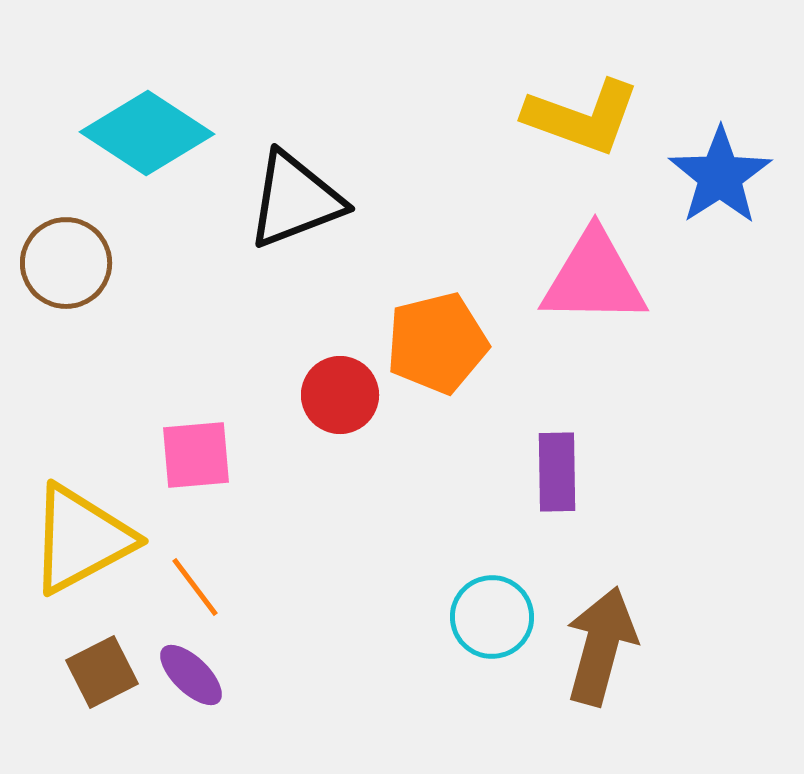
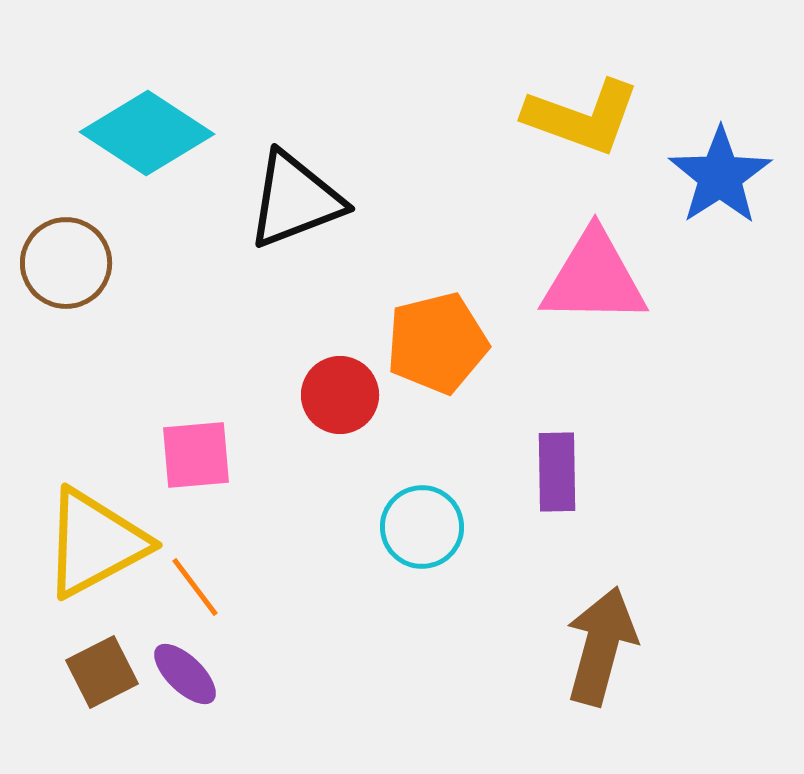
yellow triangle: moved 14 px right, 4 px down
cyan circle: moved 70 px left, 90 px up
purple ellipse: moved 6 px left, 1 px up
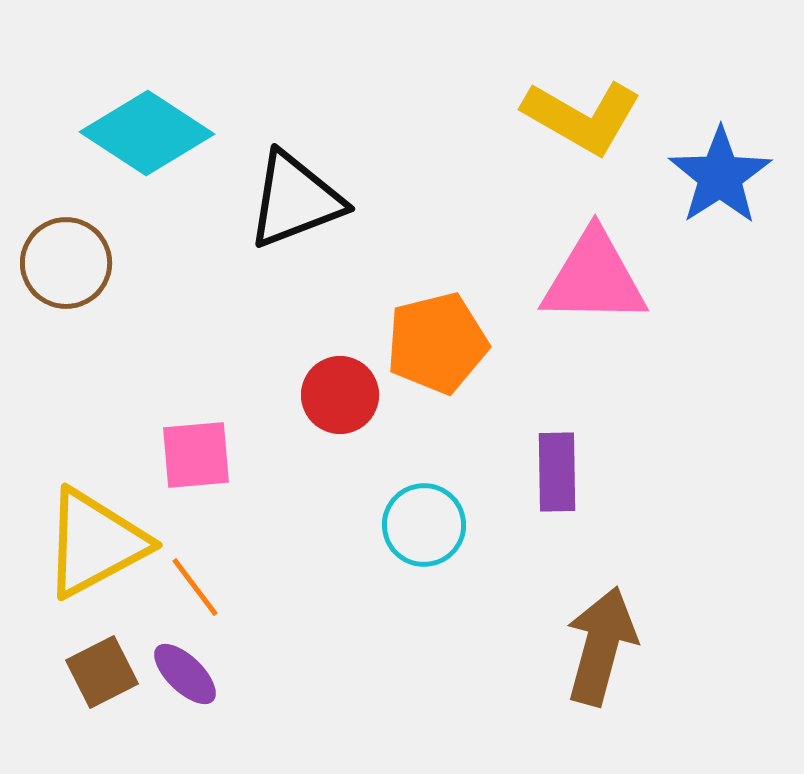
yellow L-shape: rotated 10 degrees clockwise
cyan circle: moved 2 px right, 2 px up
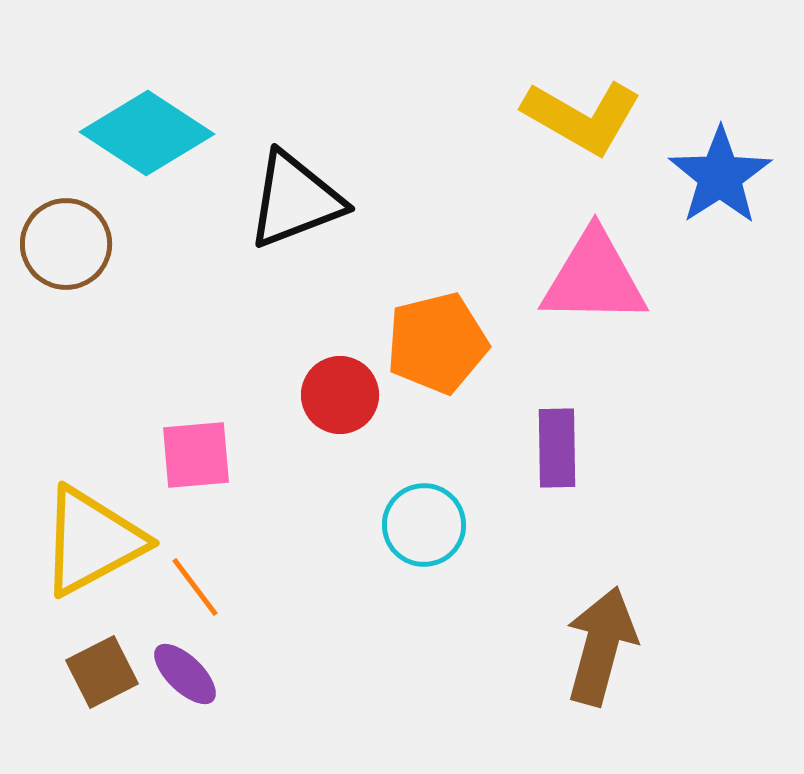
brown circle: moved 19 px up
purple rectangle: moved 24 px up
yellow triangle: moved 3 px left, 2 px up
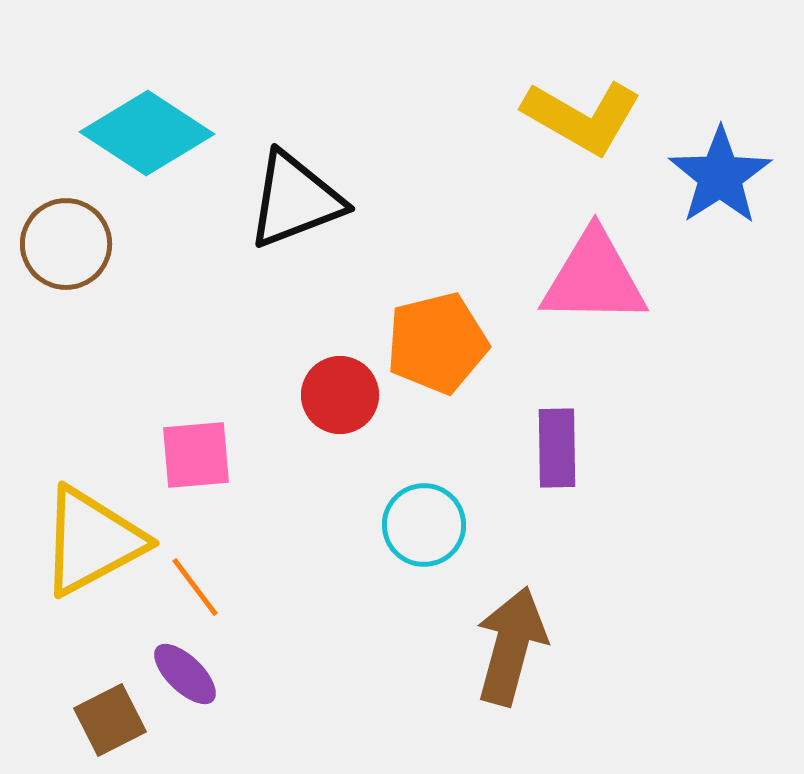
brown arrow: moved 90 px left
brown square: moved 8 px right, 48 px down
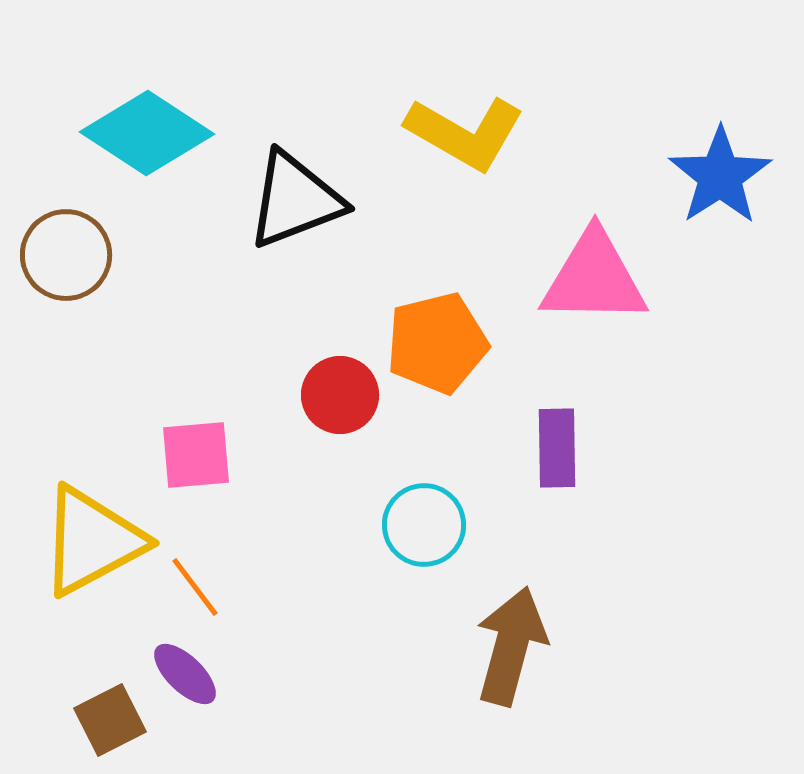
yellow L-shape: moved 117 px left, 16 px down
brown circle: moved 11 px down
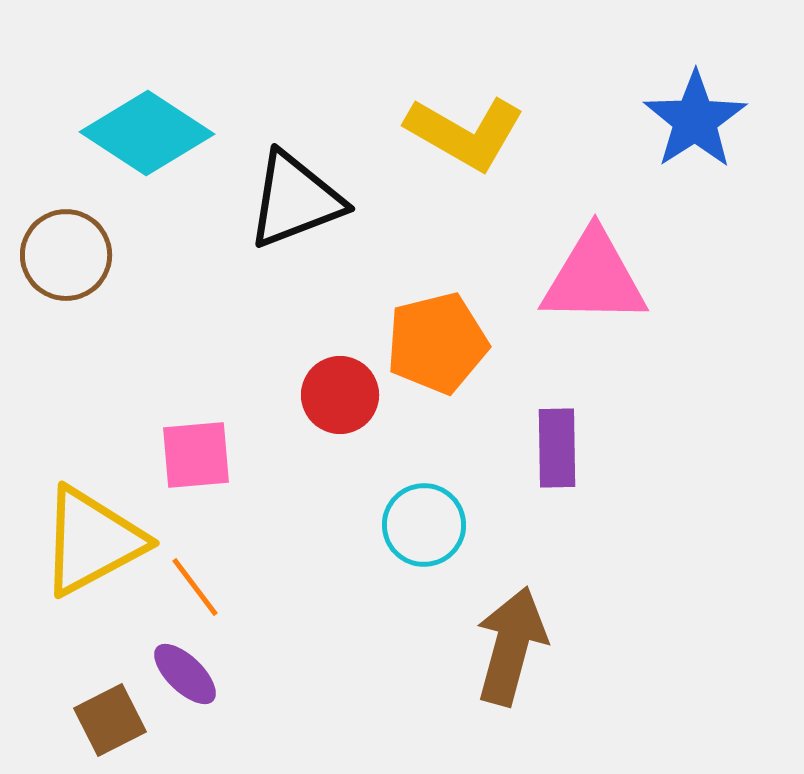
blue star: moved 25 px left, 56 px up
